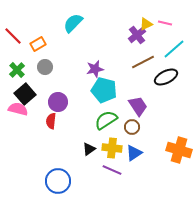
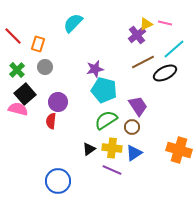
orange rectangle: rotated 42 degrees counterclockwise
black ellipse: moved 1 px left, 4 px up
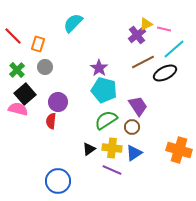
pink line: moved 1 px left, 6 px down
purple star: moved 4 px right, 1 px up; rotated 24 degrees counterclockwise
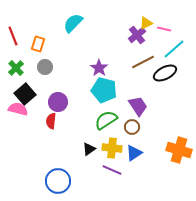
yellow triangle: moved 1 px up
red line: rotated 24 degrees clockwise
green cross: moved 1 px left, 2 px up
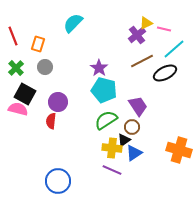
brown line: moved 1 px left, 1 px up
black square: rotated 20 degrees counterclockwise
black triangle: moved 35 px right, 9 px up
